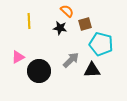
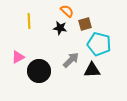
cyan pentagon: moved 2 px left
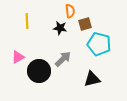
orange semicircle: moved 3 px right; rotated 40 degrees clockwise
yellow line: moved 2 px left
gray arrow: moved 8 px left, 1 px up
black triangle: moved 9 px down; rotated 12 degrees counterclockwise
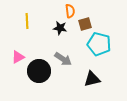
gray arrow: rotated 78 degrees clockwise
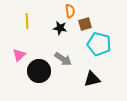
pink triangle: moved 1 px right, 2 px up; rotated 16 degrees counterclockwise
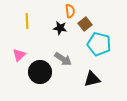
brown square: rotated 24 degrees counterclockwise
black circle: moved 1 px right, 1 px down
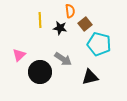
yellow line: moved 13 px right, 1 px up
black triangle: moved 2 px left, 2 px up
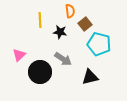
black star: moved 4 px down
